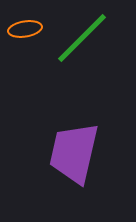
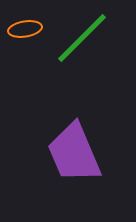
purple trapezoid: rotated 36 degrees counterclockwise
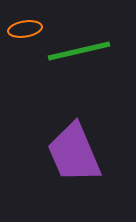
green line: moved 3 px left, 13 px down; rotated 32 degrees clockwise
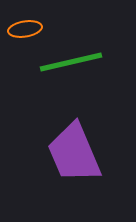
green line: moved 8 px left, 11 px down
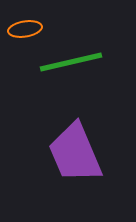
purple trapezoid: moved 1 px right
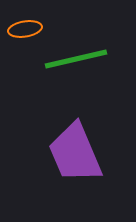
green line: moved 5 px right, 3 px up
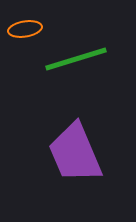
green line: rotated 4 degrees counterclockwise
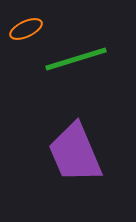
orange ellipse: moved 1 px right; rotated 16 degrees counterclockwise
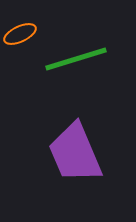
orange ellipse: moved 6 px left, 5 px down
